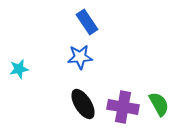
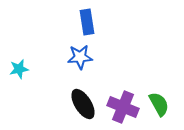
blue rectangle: rotated 25 degrees clockwise
purple cross: rotated 12 degrees clockwise
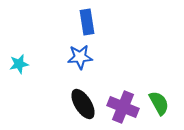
cyan star: moved 5 px up
green semicircle: moved 1 px up
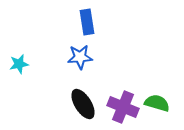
green semicircle: moved 2 px left; rotated 45 degrees counterclockwise
